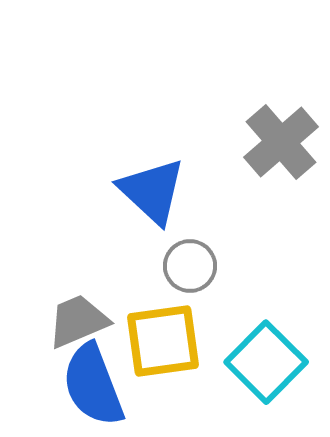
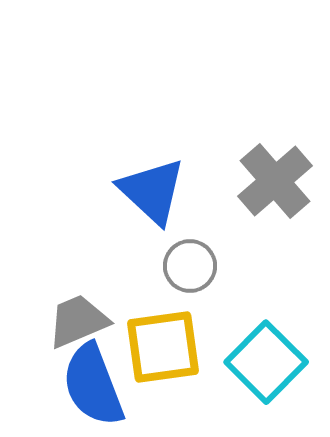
gray cross: moved 6 px left, 39 px down
yellow square: moved 6 px down
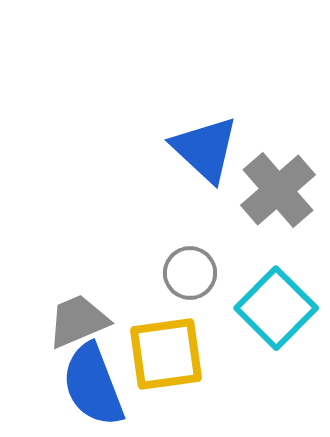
gray cross: moved 3 px right, 9 px down
blue triangle: moved 53 px right, 42 px up
gray circle: moved 7 px down
yellow square: moved 3 px right, 7 px down
cyan square: moved 10 px right, 54 px up
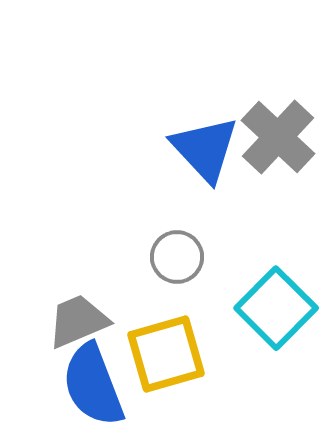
blue triangle: rotated 4 degrees clockwise
gray cross: moved 53 px up; rotated 6 degrees counterclockwise
gray circle: moved 13 px left, 16 px up
yellow square: rotated 8 degrees counterclockwise
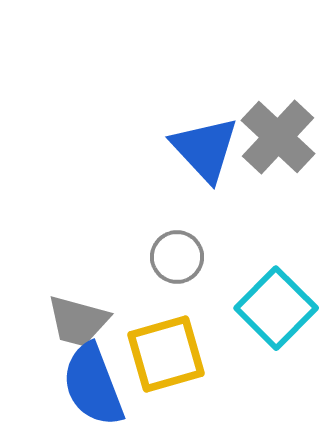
gray trapezoid: rotated 142 degrees counterclockwise
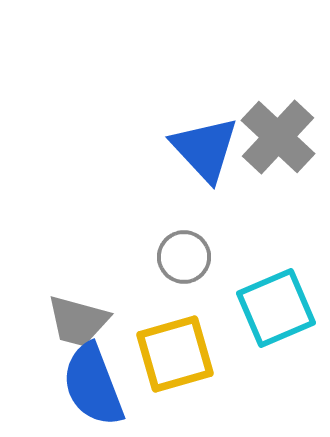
gray circle: moved 7 px right
cyan square: rotated 22 degrees clockwise
yellow square: moved 9 px right
